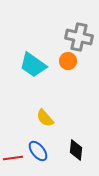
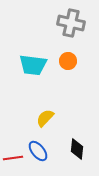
gray cross: moved 8 px left, 14 px up
cyan trapezoid: rotated 28 degrees counterclockwise
yellow semicircle: rotated 84 degrees clockwise
black diamond: moved 1 px right, 1 px up
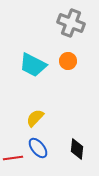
gray cross: rotated 8 degrees clockwise
cyan trapezoid: rotated 20 degrees clockwise
yellow semicircle: moved 10 px left
blue ellipse: moved 3 px up
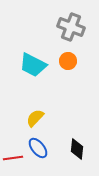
gray cross: moved 4 px down
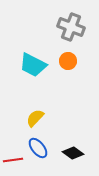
black diamond: moved 4 px left, 4 px down; rotated 60 degrees counterclockwise
red line: moved 2 px down
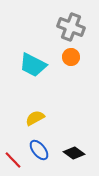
orange circle: moved 3 px right, 4 px up
yellow semicircle: rotated 18 degrees clockwise
blue ellipse: moved 1 px right, 2 px down
black diamond: moved 1 px right
red line: rotated 54 degrees clockwise
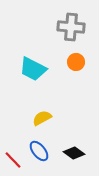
gray cross: rotated 16 degrees counterclockwise
orange circle: moved 5 px right, 5 px down
cyan trapezoid: moved 4 px down
yellow semicircle: moved 7 px right
blue ellipse: moved 1 px down
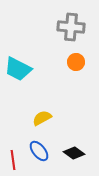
cyan trapezoid: moved 15 px left
red line: rotated 36 degrees clockwise
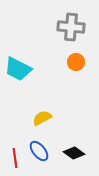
red line: moved 2 px right, 2 px up
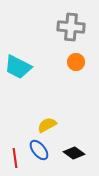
cyan trapezoid: moved 2 px up
yellow semicircle: moved 5 px right, 7 px down
blue ellipse: moved 1 px up
